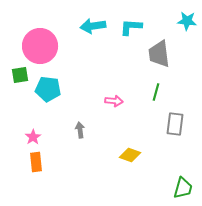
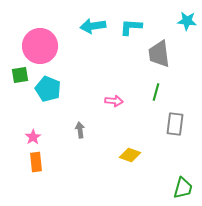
cyan pentagon: rotated 15 degrees clockwise
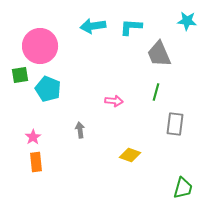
gray trapezoid: rotated 16 degrees counterclockwise
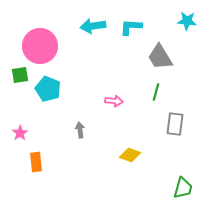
gray trapezoid: moved 1 px right, 3 px down; rotated 8 degrees counterclockwise
pink star: moved 13 px left, 4 px up
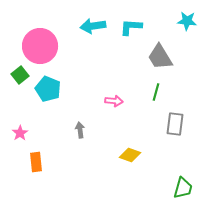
green square: rotated 30 degrees counterclockwise
